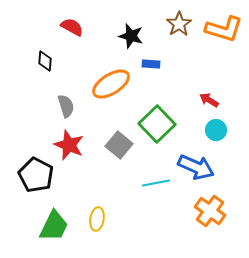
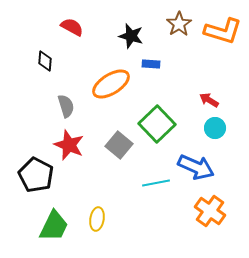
orange L-shape: moved 1 px left, 2 px down
cyan circle: moved 1 px left, 2 px up
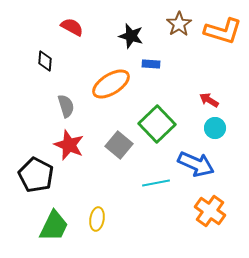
blue arrow: moved 3 px up
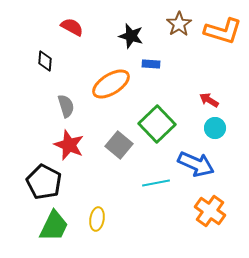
black pentagon: moved 8 px right, 7 px down
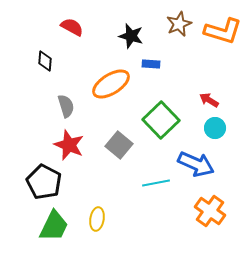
brown star: rotated 10 degrees clockwise
green square: moved 4 px right, 4 px up
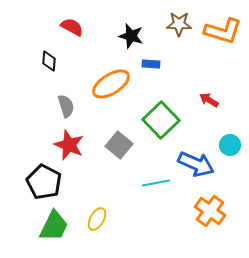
brown star: rotated 25 degrees clockwise
black diamond: moved 4 px right
cyan circle: moved 15 px right, 17 px down
yellow ellipse: rotated 20 degrees clockwise
